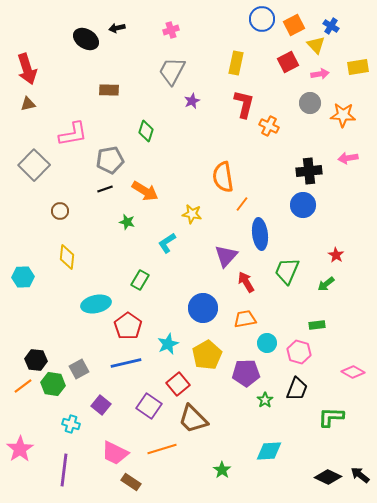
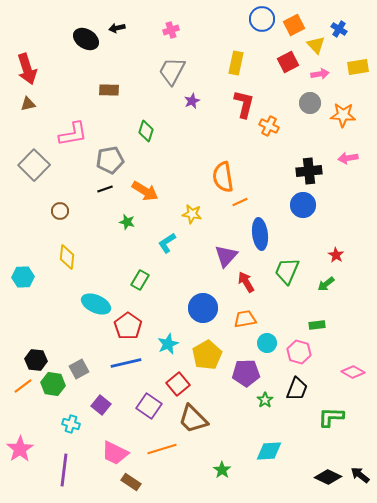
blue cross at (331, 26): moved 8 px right, 3 px down
orange line at (242, 204): moved 2 px left, 2 px up; rotated 28 degrees clockwise
cyan ellipse at (96, 304): rotated 36 degrees clockwise
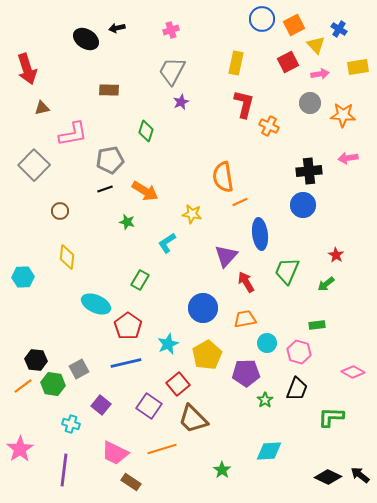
purple star at (192, 101): moved 11 px left, 1 px down
brown triangle at (28, 104): moved 14 px right, 4 px down
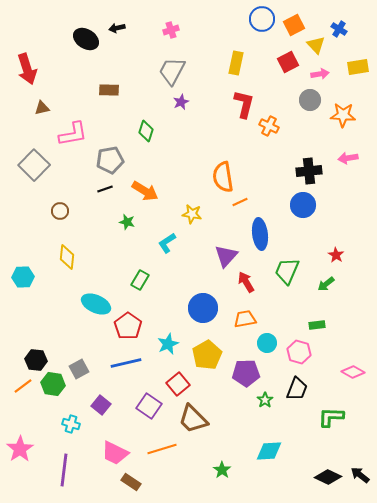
gray circle at (310, 103): moved 3 px up
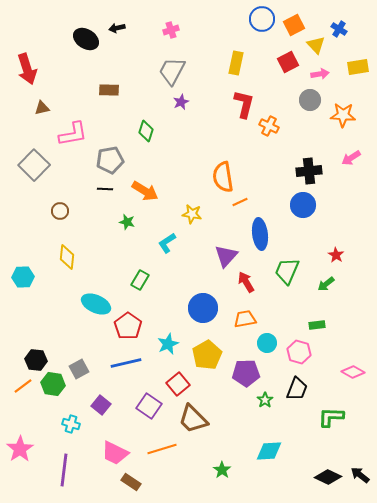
pink arrow at (348, 158): moved 3 px right; rotated 24 degrees counterclockwise
black line at (105, 189): rotated 21 degrees clockwise
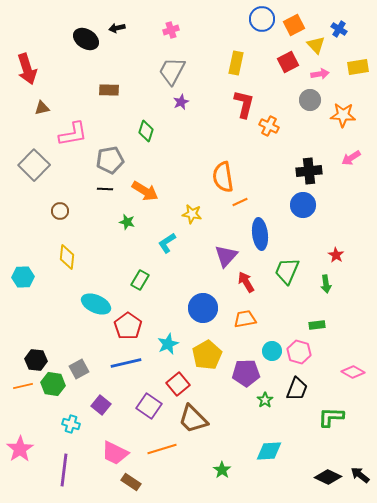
green arrow at (326, 284): rotated 60 degrees counterclockwise
cyan circle at (267, 343): moved 5 px right, 8 px down
orange line at (23, 386): rotated 24 degrees clockwise
